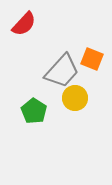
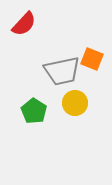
gray trapezoid: rotated 36 degrees clockwise
yellow circle: moved 5 px down
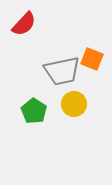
yellow circle: moved 1 px left, 1 px down
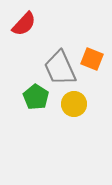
gray trapezoid: moved 2 px left, 3 px up; rotated 78 degrees clockwise
green pentagon: moved 2 px right, 14 px up
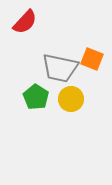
red semicircle: moved 1 px right, 2 px up
gray trapezoid: rotated 54 degrees counterclockwise
yellow circle: moved 3 px left, 5 px up
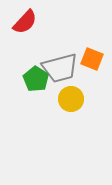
gray trapezoid: rotated 27 degrees counterclockwise
green pentagon: moved 18 px up
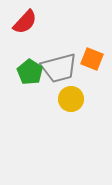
gray trapezoid: moved 1 px left
green pentagon: moved 6 px left, 7 px up
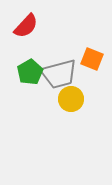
red semicircle: moved 1 px right, 4 px down
gray trapezoid: moved 6 px down
green pentagon: rotated 10 degrees clockwise
